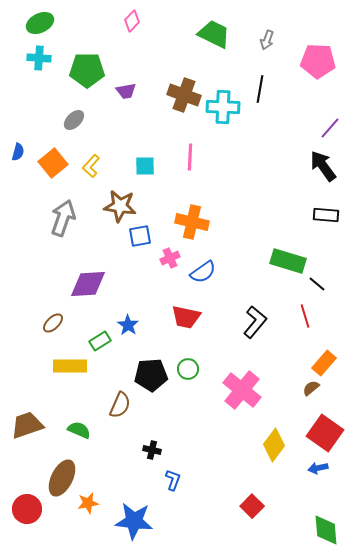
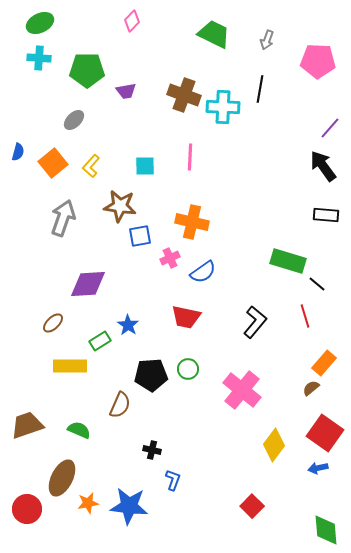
blue star at (134, 521): moved 5 px left, 15 px up
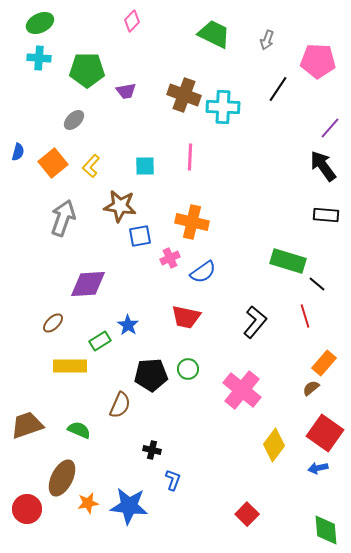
black line at (260, 89): moved 18 px right; rotated 24 degrees clockwise
red square at (252, 506): moved 5 px left, 8 px down
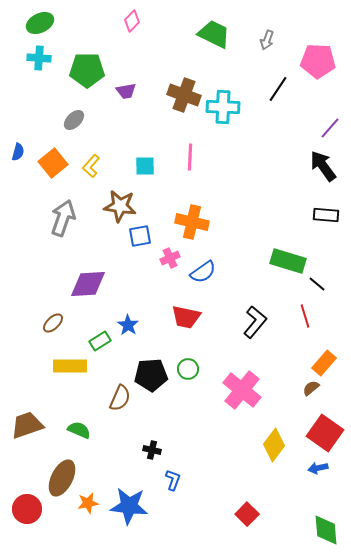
brown semicircle at (120, 405): moved 7 px up
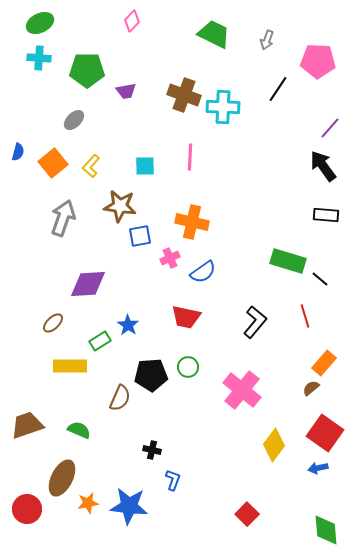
black line at (317, 284): moved 3 px right, 5 px up
green circle at (188, 369): moved 2 px up
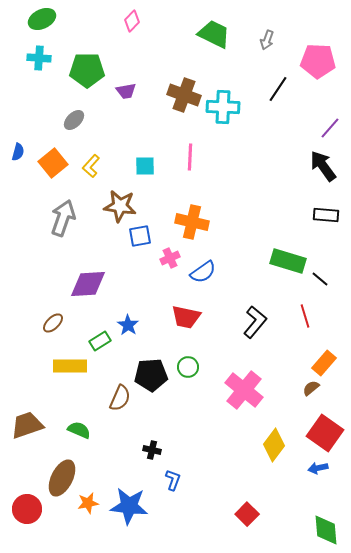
green ellipse at (40, 23): moved 2 px right, 4 px up
pink cross at (242, 390): moved 2 px right
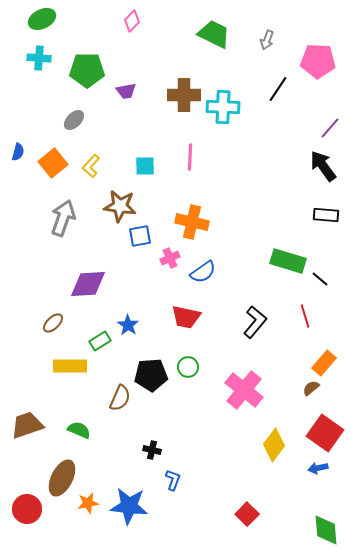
brown cross at (184, 95): rotated 20 degrees counterclockwise
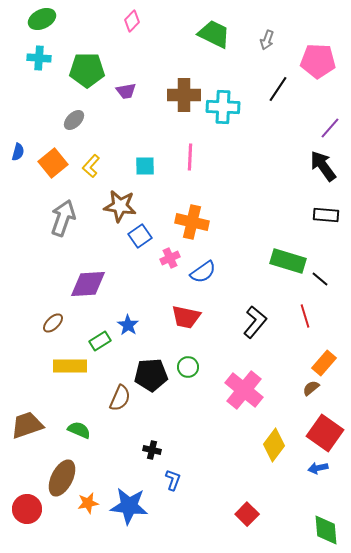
blue square at (140, 236): rotated 25 degrees counterclockwise
